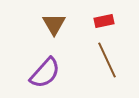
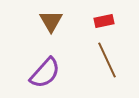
brown triangle: moved 3 px left, 3 px up
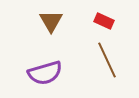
red rectangle: rotated 36 degrees clockwise
purple semicircle: rotated 32 degrees clockwise
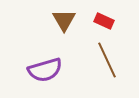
brown triangle: moved 13 px right, 1 px up
purple semicircle: moved 3 px up
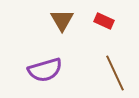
brown triangle: moved 2 px left
brown line: moved 8 px right, 13 px down
